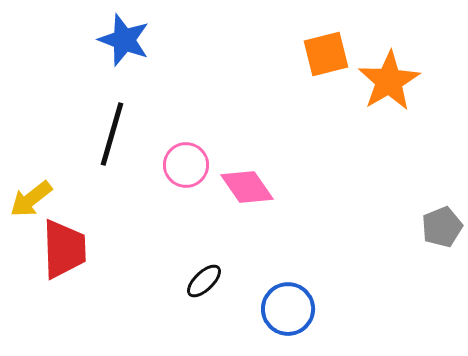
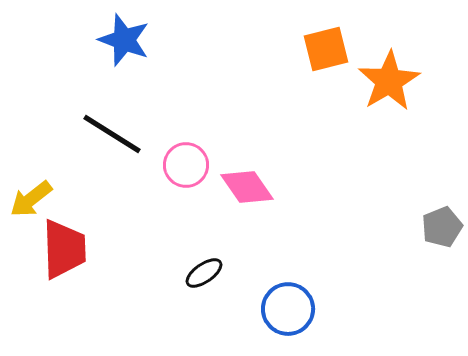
orange square: moved 5 px up
black line: rotated 74 degrees counterclockwise
black ellipse: moved 8 px up; rotated 9 degrees clockwise
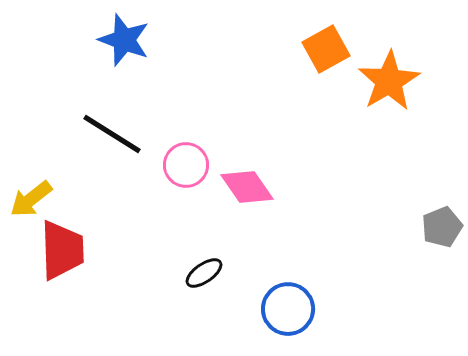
orange square: rotated 15 degrees counterclockwise
red trapezoid: moved 2 px left, 1 px down
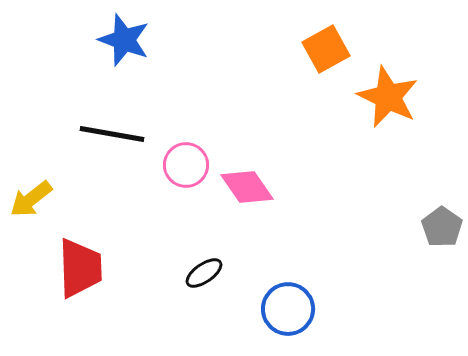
orange star: moved 1 px left, 16 px down; rotated 16 degrees counterclockwise
black line: rotated 22 degrees counterclockwise
gray pentagon: rotated 15 degrees counterclockwise
red trapezoid: moved 18 px right, 18 px down
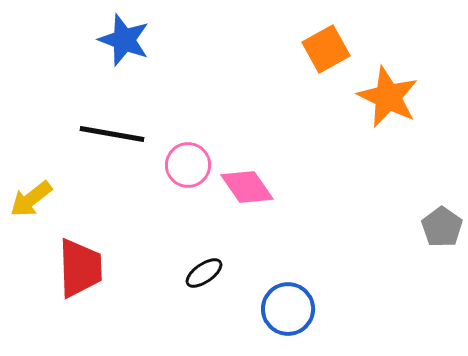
pink circle: moved 2 px right
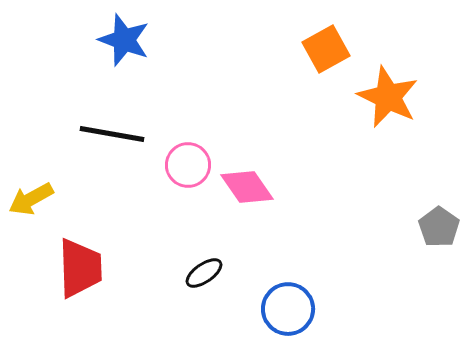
yellow arrow: rotated 9 degrees clockwise
gray pentagon: moved 3 px left
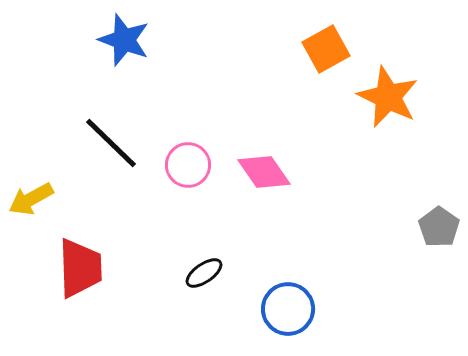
black line: moved 1 px left, 9 px down; rotated 34 degrees clockwise
pink diamond: moved 17 px right, 15 px up
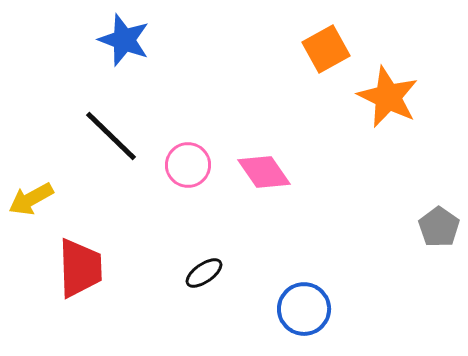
black line: moved 7 px up
blue circle: moved 16 px right
